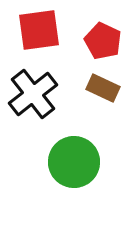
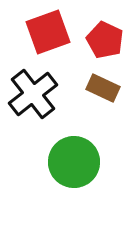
red square: moved 9 px right, 2 px down; rotated 12 degrees counterclockwise
red pentagon: moved 2 px right, 1 px up
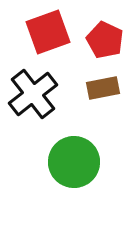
brown rectangle: rotated 36 degrees counterclockwise
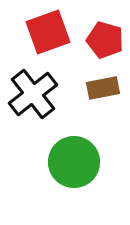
red pentagon: rotated 9 degrees counterclockwise
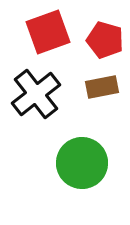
brown rectangle: moved 1 px left, 1 px up
black cross: moved 3 px right
green circle: moved 8 px right, 1 px down
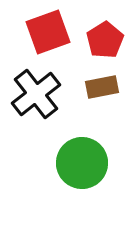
red pentagon: rotated 24 degrees clockwise
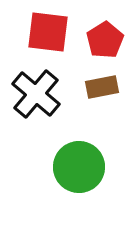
red square: rotated 27 degrees clockwise
black cross: rotated 12 degrees counterclockwise
green circle: moved 3 px left, 4 px down
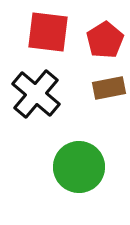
brown rectangle: moved 7 px right, 1 px down
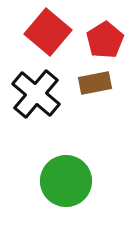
red square: rotated 33 degrees clockwise
brown rectangle: moved 14 px left, 5 px up
green circle: moved 13 px left, 14 px down
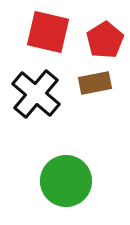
red square: rotated 27 degrees counterclockwise
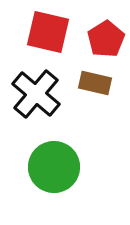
red pentagon: moved 1 px right, 1 px up
brown rectangle: rotated 24 degrees clockwise
green circle: moved 12 px left, 14 px up
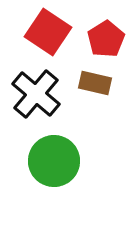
red square: rotated 21 degrees clockwise
green circle: moved 6 px up
